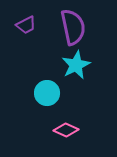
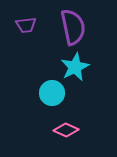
purple trapezoid: rotated 20 degrees clockwise
cyan star: moved 1 px left, 2 px down
cyan circle: moved 5 px right
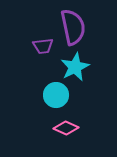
purple trapezoid: moved 17 px right, 21 px down
cyan circle: moved 4 px right, 2 px down
pink diamond: moved 2 px up
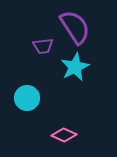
purple semicircle: moved 2 px right; rotated 21 degrees counterclockwise
cyan circle: moved 29 px left, 3 px down
pink diamond: moved 2 px left, 7 px down
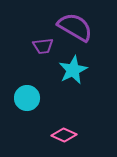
purple semicircle: rotated 27 degrees counterclockwise
cyan star: moved 2 px left, 3 px down
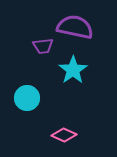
purple semicircle: rotated 18 degrees counterclockwise
cyan star: rotated 8 degrees counterclockwise
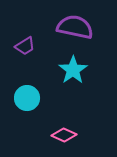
purple trapezoid: moved 18 px left; rotated 25 degrees counterclockwise
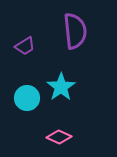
purple semicircle: moved 4 px down; rotated 72 degrees clockwise
cyan star: moved 12 px left, 17 px down
pink diamond: moved 5 px left, 2 px down
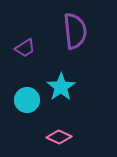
purple trapezoid: moved 2 px down
cyan circle: moved 2 px down
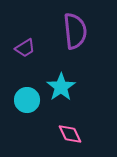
pink diamond: moved 11 px right, 3 px up; rotated 40 degrees clockwise
